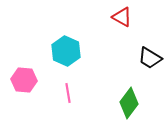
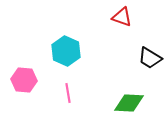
red triangle: rotated 10 degrees counterclockwise
green diamond: rotated 56 degrees clockwise
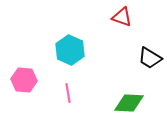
cyan hexagon: moved 4 px right, 1 px up
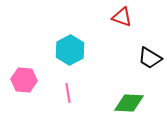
cyan hexagon: rotated 8 degrees clockwise
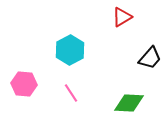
red triangle: rotated 50 degrees counterclockwise
black trapezoid: rotated 80 degrees counterclockwise
pink hexagon: moved 4 px down
pink line: moved 3 px right; rotated 24 degrees counterclockwise
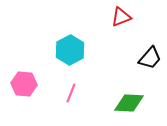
red triangle: moved 1 px left; rotated 10 degrees clockwise
pink line: rotated 54 degrees clockwise
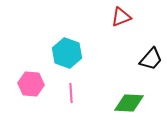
cyan hexagon: moved 3 px left, 3 px down; rotated 12 degrees counterclockwise
black trapezoid: moved 1 px right, 1 px down
pink hexagon: moved 7 px right
pink line: rotated 24 degrees counterclockwise
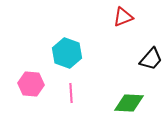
red triangle: moved 2 px right
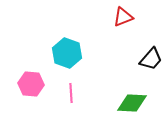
green diamond: moved 3 px right
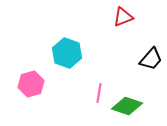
pink hexagon: rotated 20 degrees counterclockwise
pink line: moved 28 px right; rotated 12 degrees clockwise
green diamond: moved 5 px left, 3 px down; rotated 16 degrees clockwise
